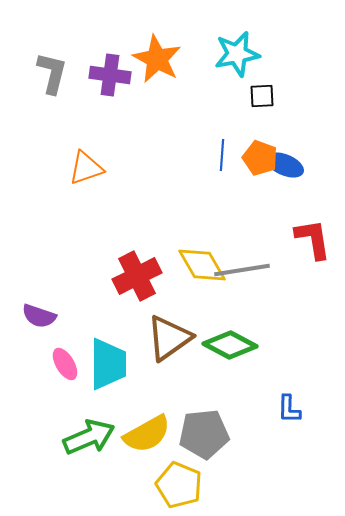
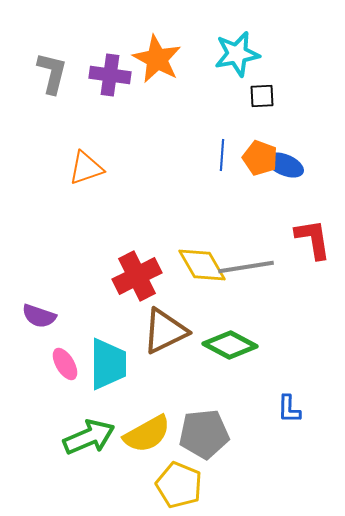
gray line: moved 4 px right, 3 px up
brown triangle: moved 4 px left, 7 px up; rotated 9 degrees clockwise
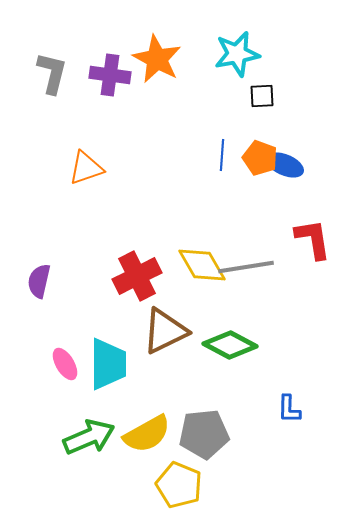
purple semicircle: moved 35 px up; rotated 84 degrees clockwise
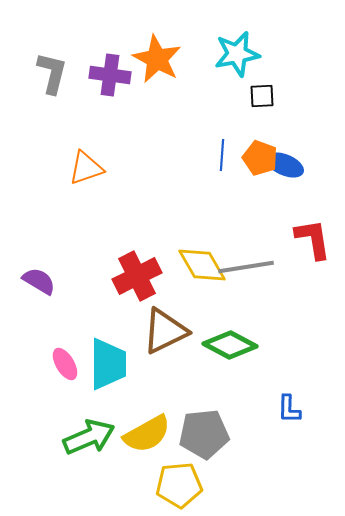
purple semicircle: rotated 108 degrees clockwise
yellow pentagon: rotated 27 degrees counterclockwise
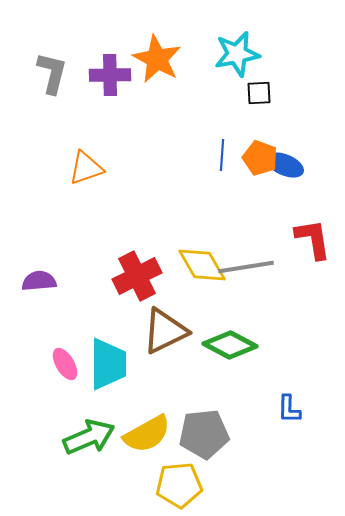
purple cross: rotated 9 degrees counterclockwise
black square: moved 3 px left, 3 px up
purple semicircle: rotated 36 degrees counterclockwise
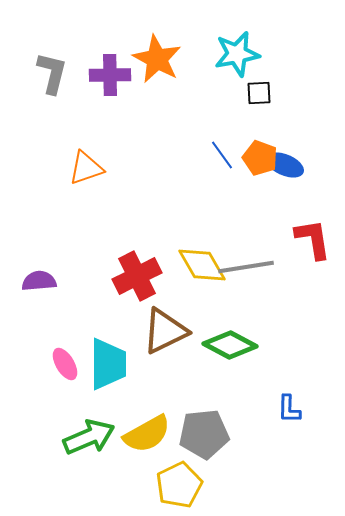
blue line: rotated 40 degrees counterclockwise
yellow pentagon: rotated 21 degrees counterclockwise
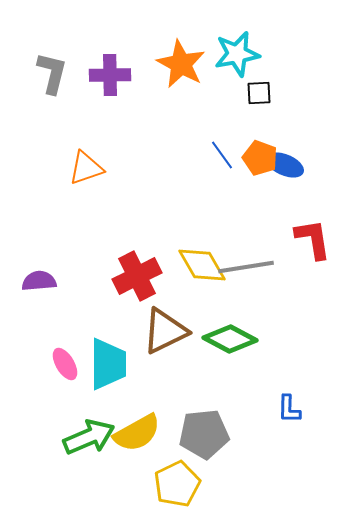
orange star: moved 24 px right, 5 px down
green diamond: moved 6 px up
yellow semicircle: moved 10 px left, 1 px up
yellow pentagon: moved 2 px left, 1 px up
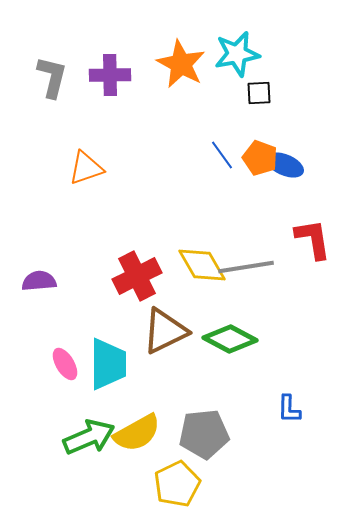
gray L-shape: moved 4 px down
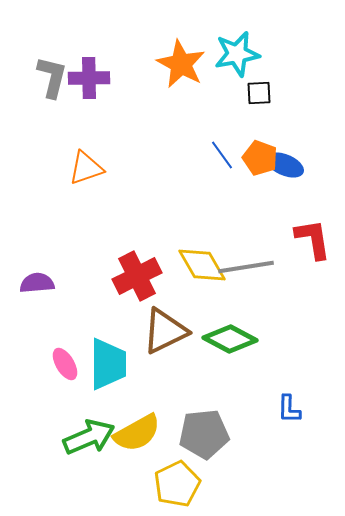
purple cross: moved 21 px left, 3 px down
purple semicircle: moved 2 px left, 2 px down
